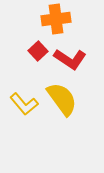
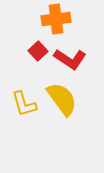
yellow L-shape: rotated 24 degrees clockwise
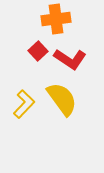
yellow L-shape: rotated 120 degrees counterclockwise
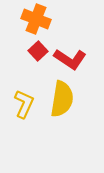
orange cross: moved 20 px left; rotated 28 degrees clockwise
yellow semicircle: rotated 45 degrees clockwise
yellow L-shape: rotated 20 degrees counterclockwise
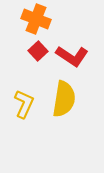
red L-shape: moved 2 px right, 3 px up
yellow semicircle: moved 2 px right
